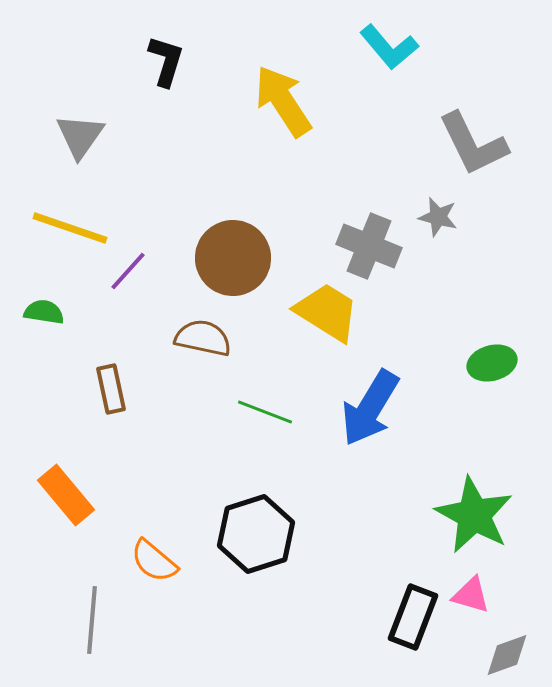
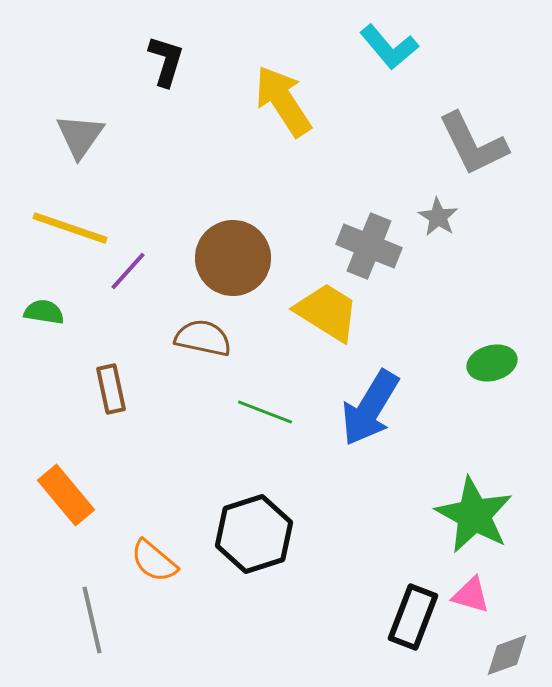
gray star: rotated 18 degrees clockwise
black hexagon: moved 2 px left
gray line: rotated 18 degrees counterclockwise
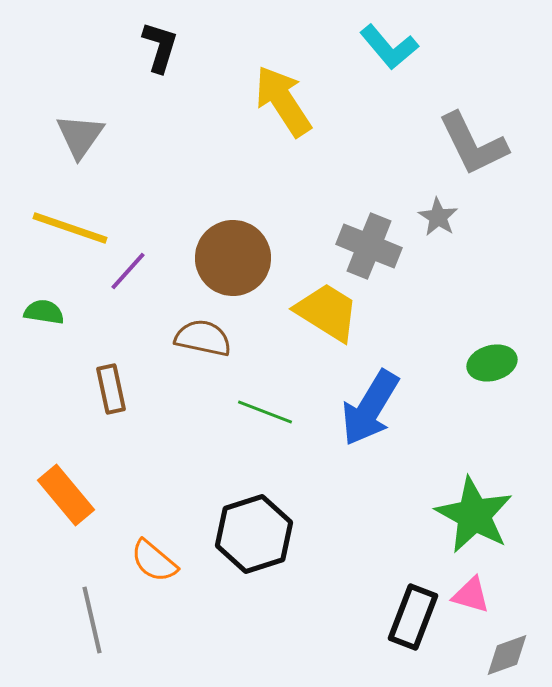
black L-shape: moved 6 px left, 14 px up
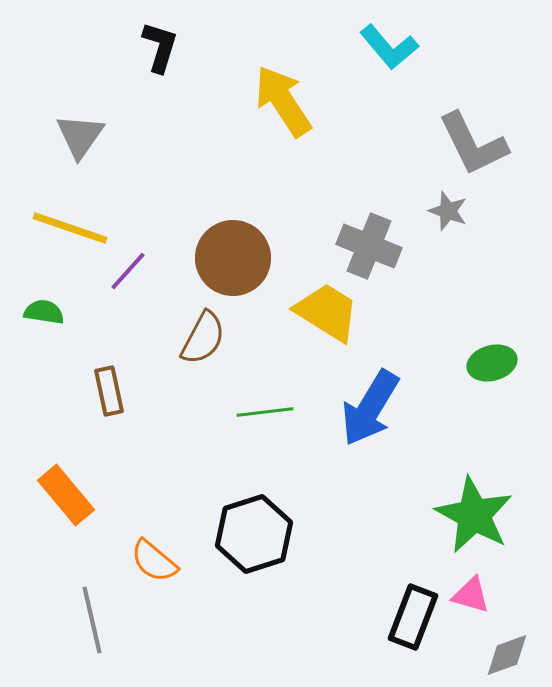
gray star: moved 10 px right, 6 px up; rotated 12 degrees counterclockwise
brown semicircle: rotated 106 degrees clockwise
brown rectangle: moved 2 px left, 2 px down
green line: rotated 28 degrees counterclockwise
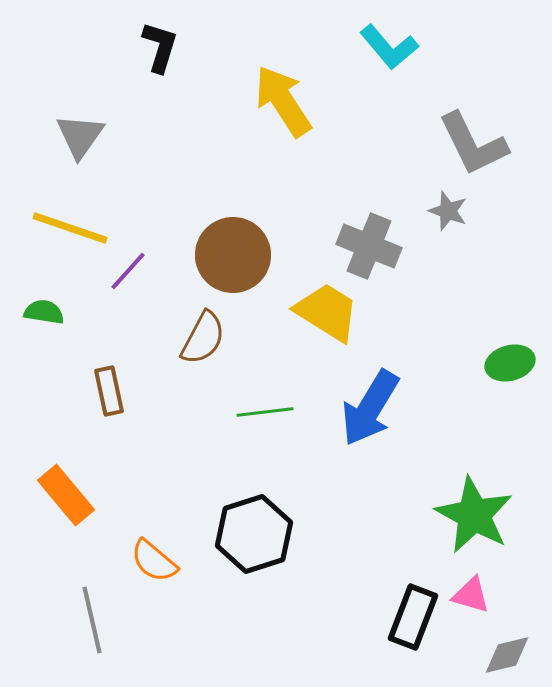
brown circle: moved 3 px up
green ellipse: moved 18 px right
gray diamond: rotated 6 degrees clockwise
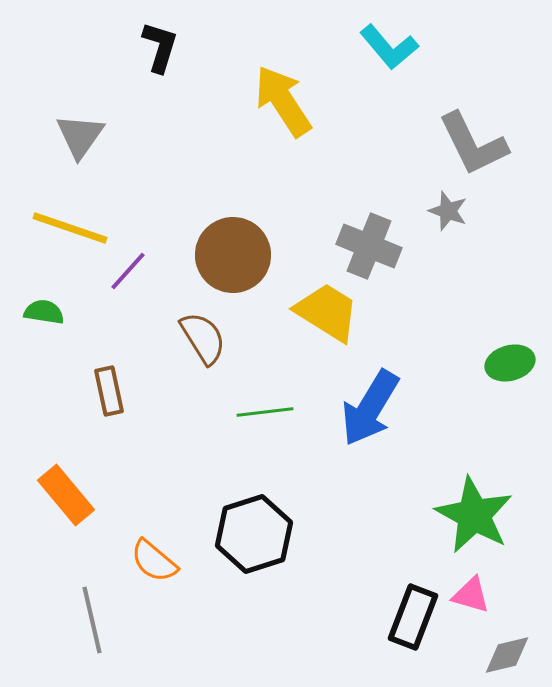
brown semicircle: rotated 60 degrees counterclockwise
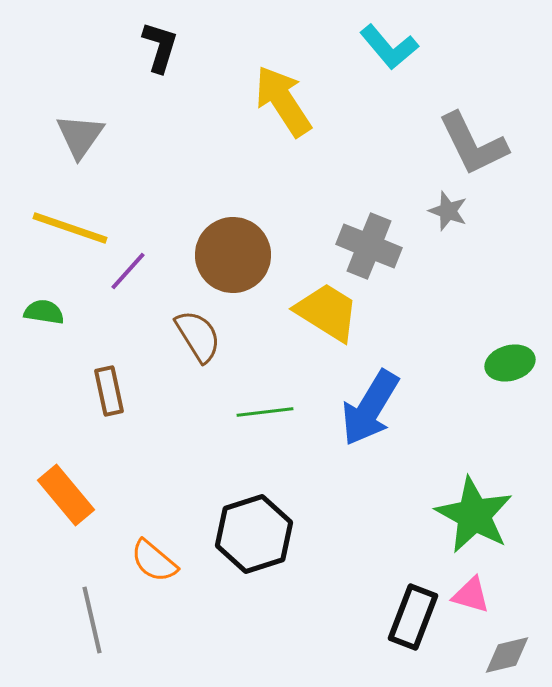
brown semicircle: moved 5 px left, 2 px up
